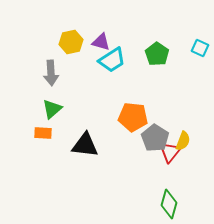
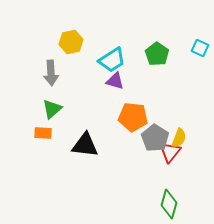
purple triangle: moved 14 px right, 39 px down
yellow semicircle: moved 4 px left, 3 px up
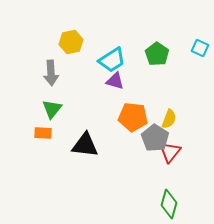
green triangle: rotated 10 degrees counterclockwise
yellow semicircle: moved 10 px left, 19 px up
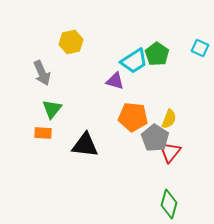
cyan trapezoid: moved 22 px right, 1 px down
gray arrow: moved 9 px left; rotated 20 degrees counterclockwise
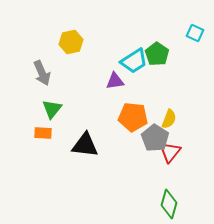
cyan square: moved 5 px left, 15 px up
purple triangle: rotated 24 degrees counterclockwise
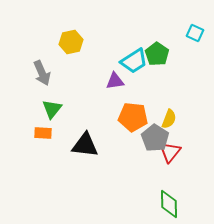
green diamond: rotated 16 degrees counterclockwise
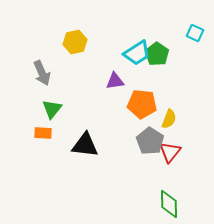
yellow hexagon: moved 4 px right
cyan trapezoid: moved 3 px right, 8 px up
orange pentagon: moved 9 px right, 13 px up
gray pentagon: moved 5 px left, 3 px down
